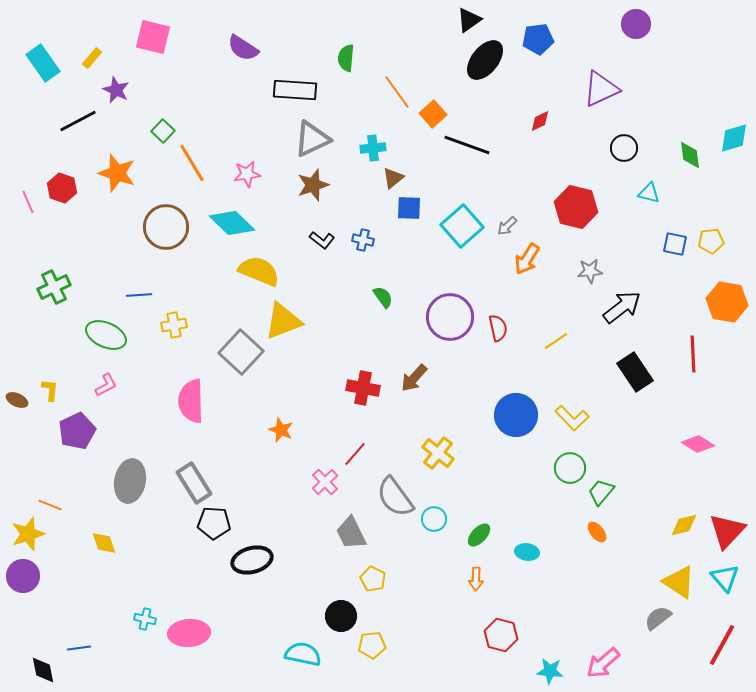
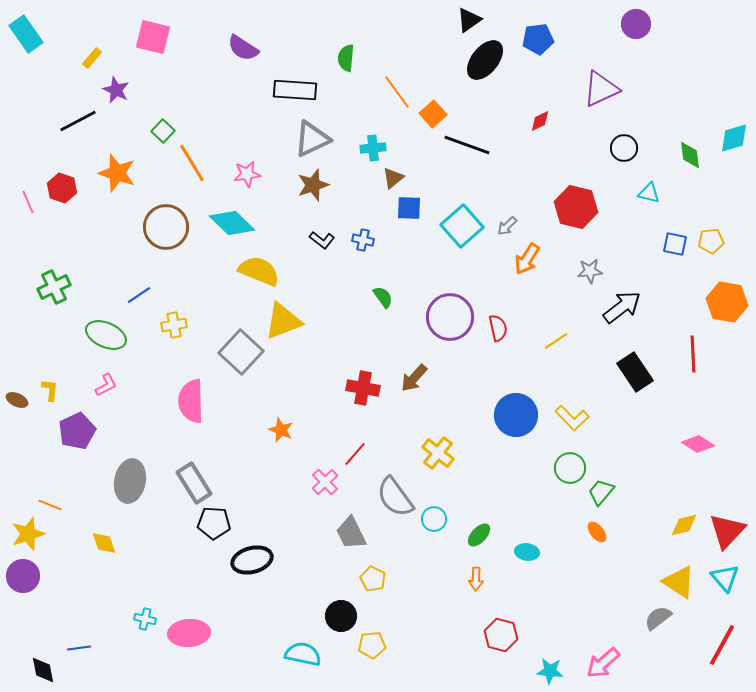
cyan rectangle at (43, 63): moved 17 px left, 29 px up
blue line at (139, 295): rotated 30 degrees counterclockwise
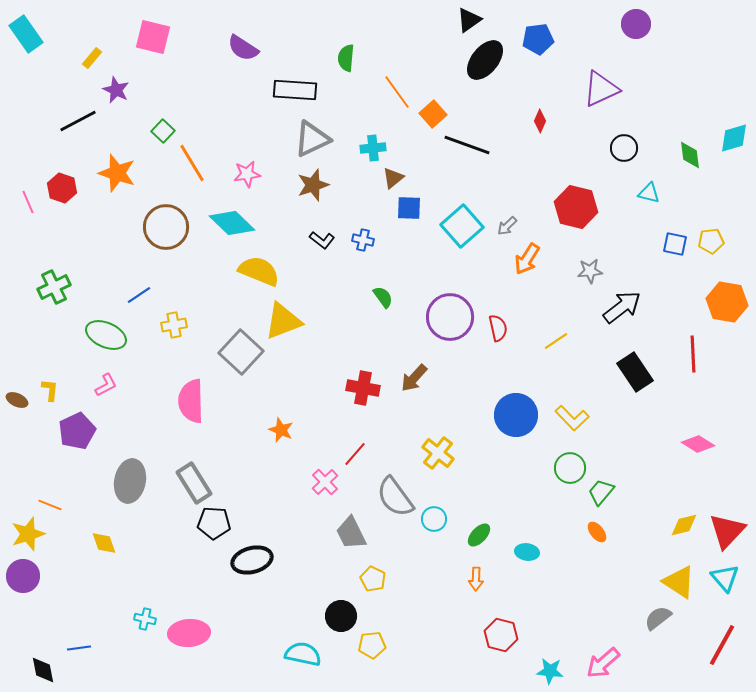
red diamond at (540, 121): rotated 40 degrees counterclockwise
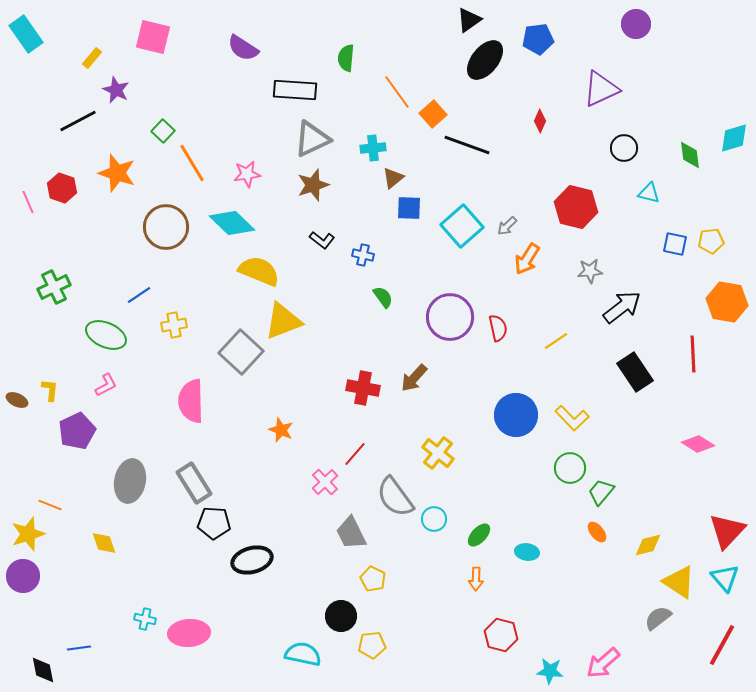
blue cross at (363, 240): moved 15 px down
yellow diamond at (684, 525): moved 36 px left, 20 px down
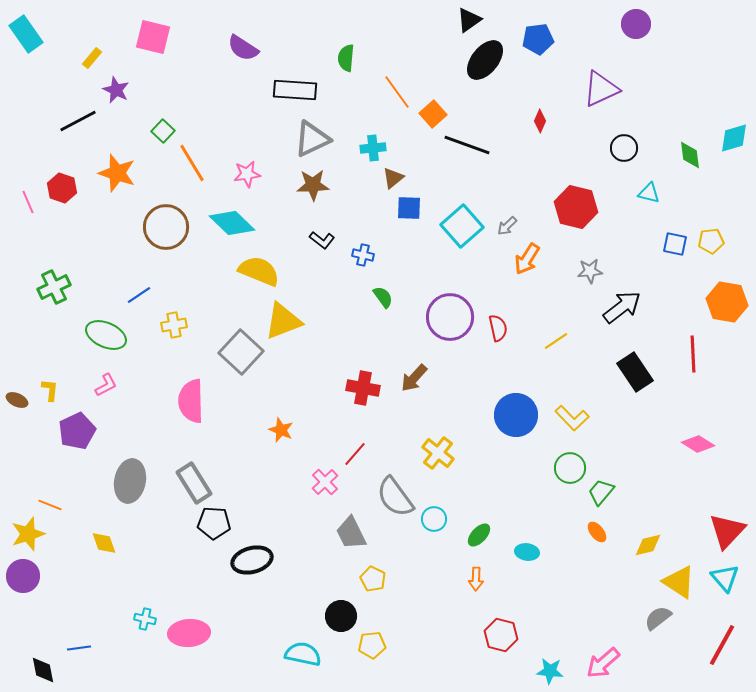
brown star at (313, 185): rotated 16 degrees clockwise
